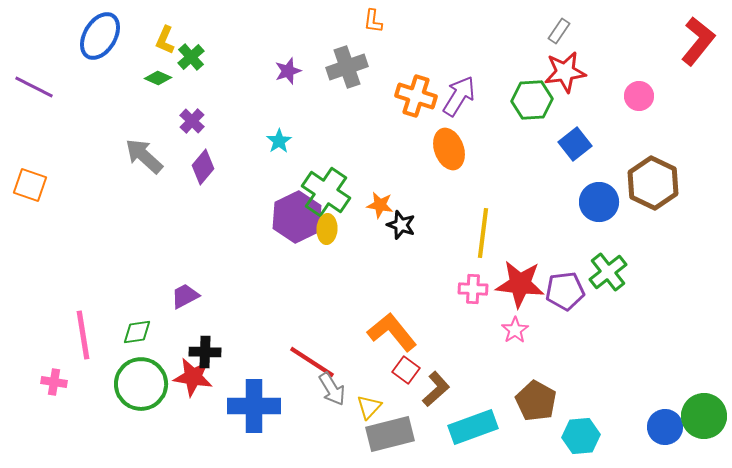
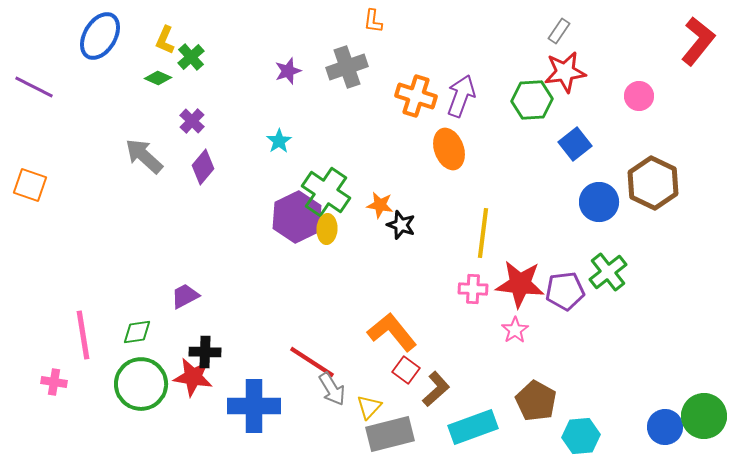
purple arrow at (459, 96): moved 2 px right; rotated 12 degrees counterclockwise
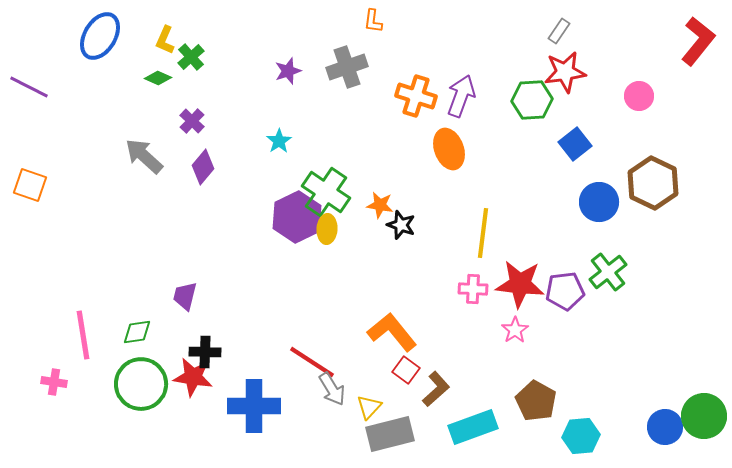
purple line at (34, 87): moved 5 px left
purple trapezoid at (185, 296): rotated 48 degrees counterclockwise
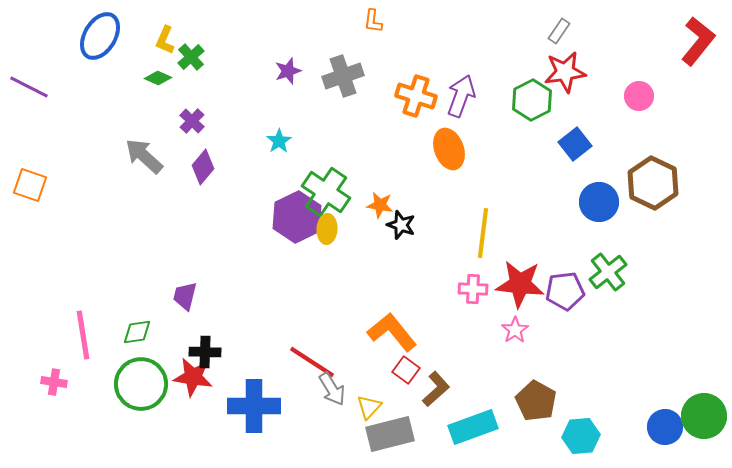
gray cross at (347, 67): moved 4 px left, 9 px down
green hexagon at (532, 100): rotated 24 degrees counterclockwise
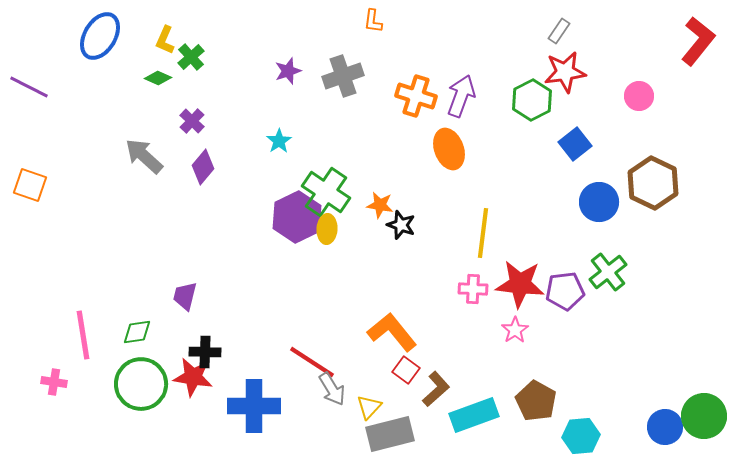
cyan rectangle at (473, 427): moved 1 px right, 12 px up
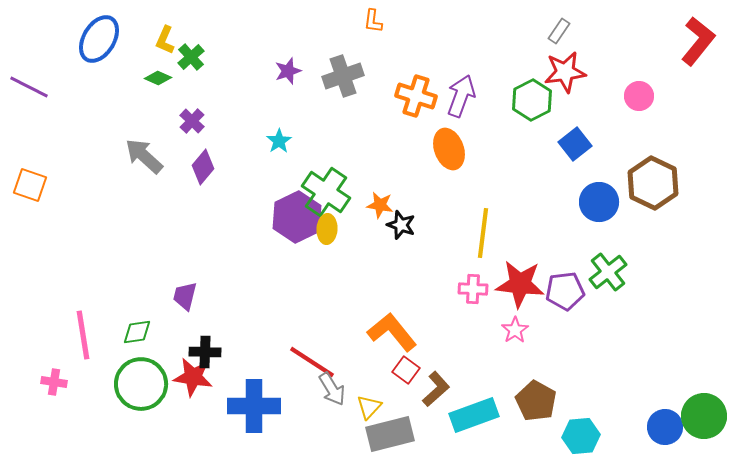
blue ellipse at (100, 36): moved 1 px left, 3 px down
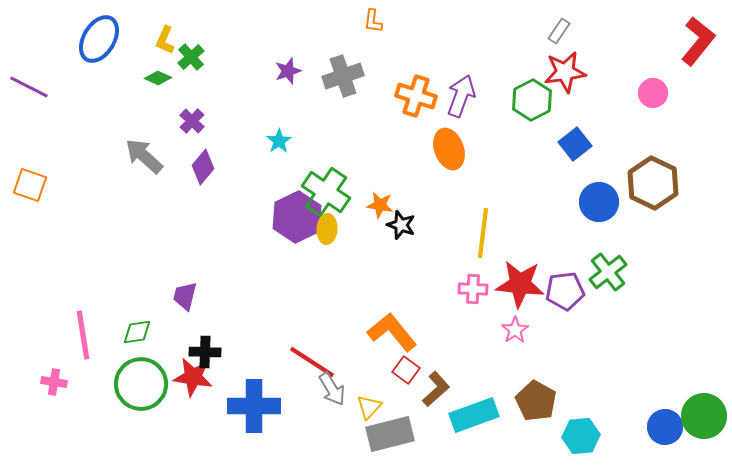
pink circle at (639, 96): moved 14 px right, 3 px up
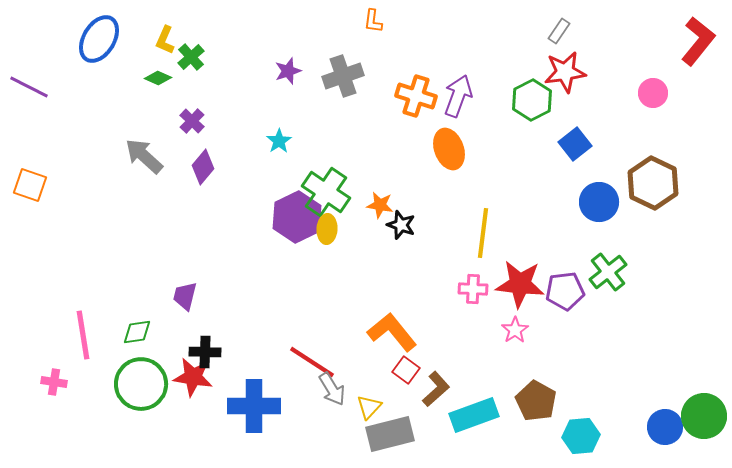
purple arrow at (461, 96): moved 3 px left
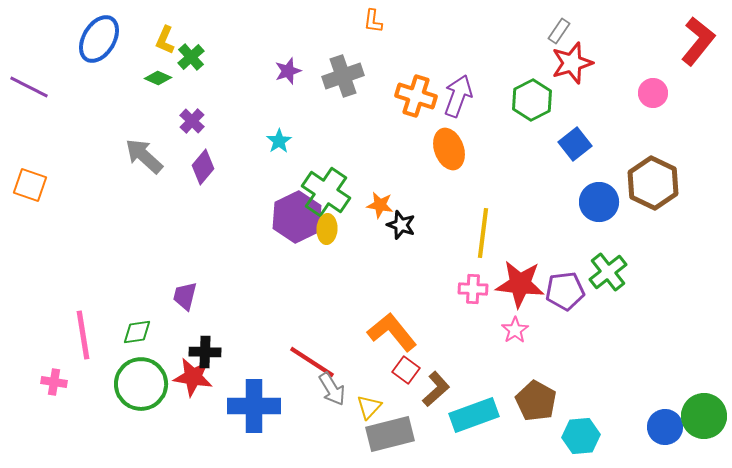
red star at (565, 72): moved 7 px right, 9 px up; rotated 9 degrees counterclockwise
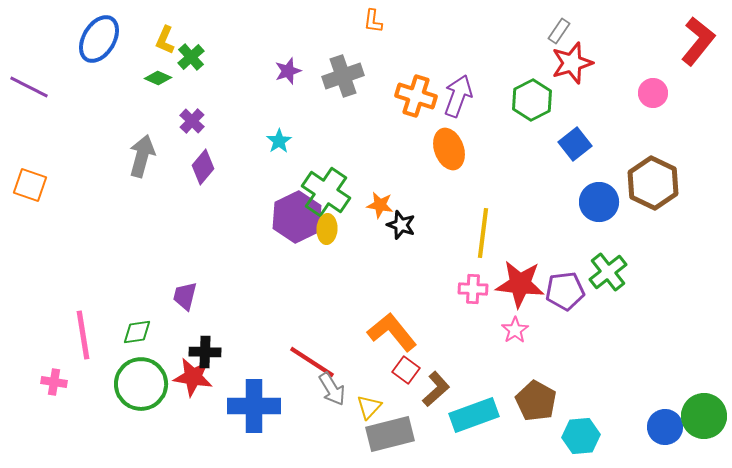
gray arrow at (144, 156): moved 2 px left; rotated 63 degrees clockwise
